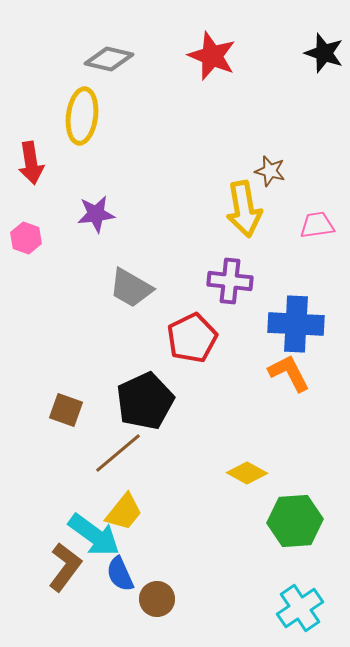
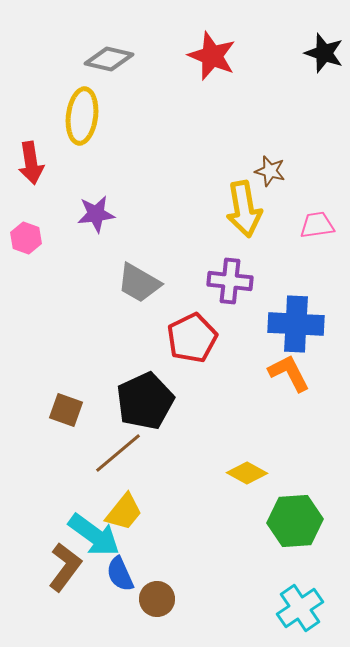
gray trapezoid: moved 8 px right, 5 px up
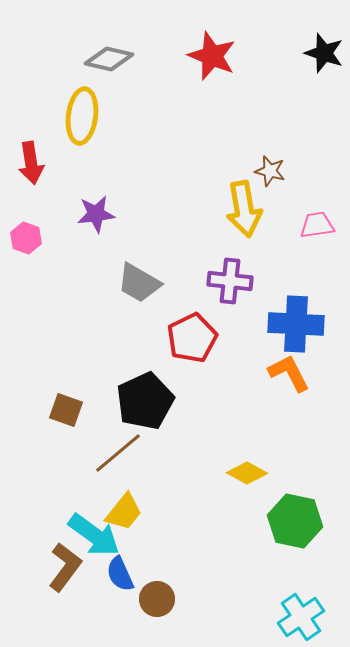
green hexagon: rotated 16 degrees clockwise
cyan cross: moved 1 px right, 9 px down
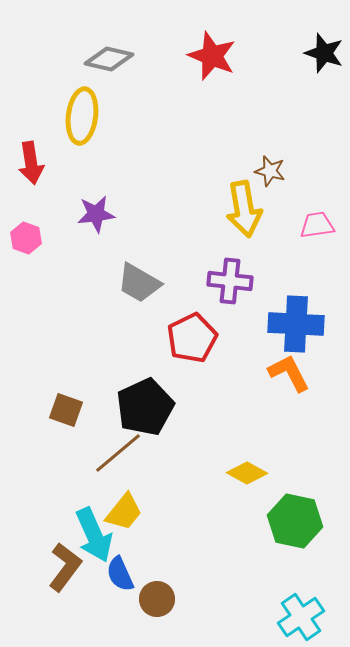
black pentagon: moved 6 px down
cyan arrow: rotated 30 degrees clockwise
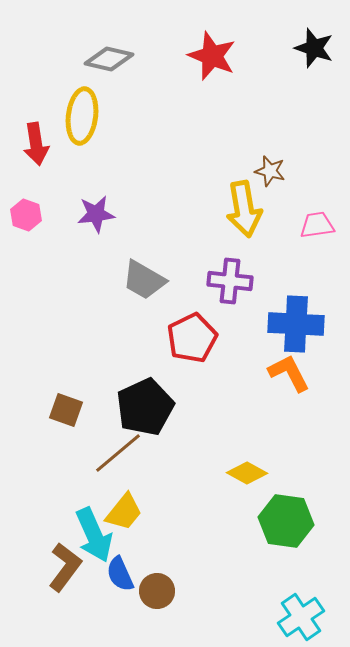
black star: moved 10 px left, 5 px up
red arrow: moved 5 px right, 19 px up
pink hexagon: moved 23 px up
gray trapezoid: moved 5 px right, 3 px up
green hexagon: moved 9 px left; rotated 4 degrees counterclockwise
brown circle: moved 8 px up
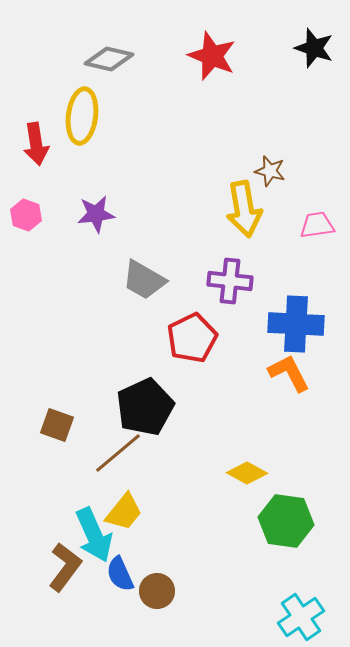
brown square: moved 9 px left, 15 px down
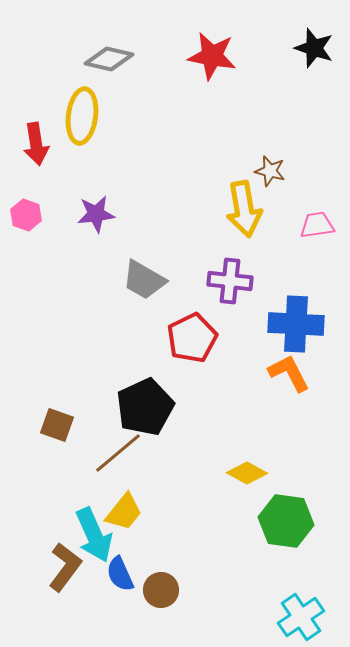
red star: rotated 12 degrees counterclockwise
brown circle: moved 4 px right, 1 px up
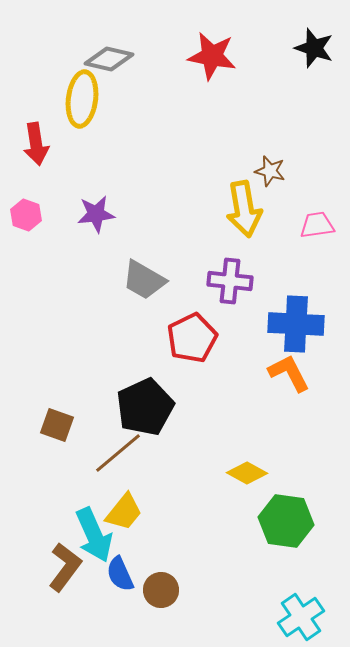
yellow ellipse: moved 17 px up
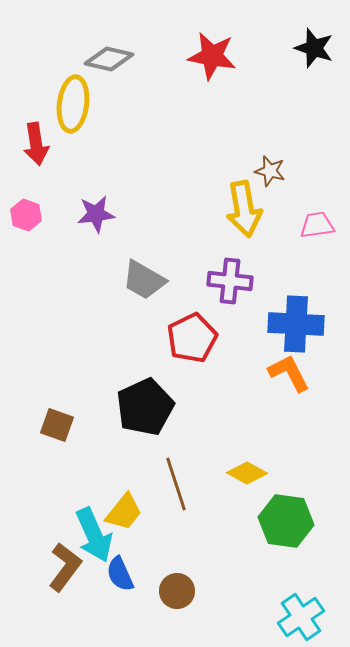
yellow ellipse: moved 9 px left, 5 px down
brown line: moved 58 px right, 31 px down; rotated 68 degrees counterclockwise
brown circle: moved 16 px right, 1 px down
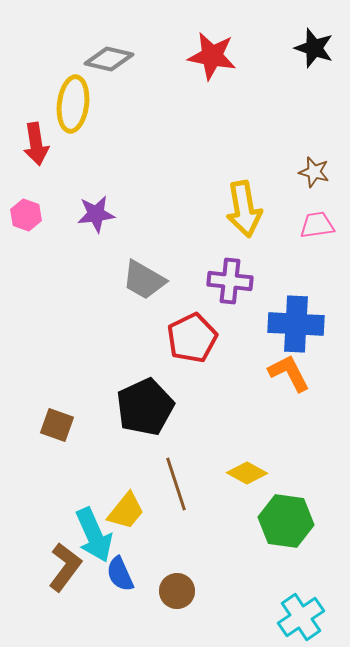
brown star: moved 44 px right, 1 px down
yellow trapezoid: moved 2 px right, 1 px up
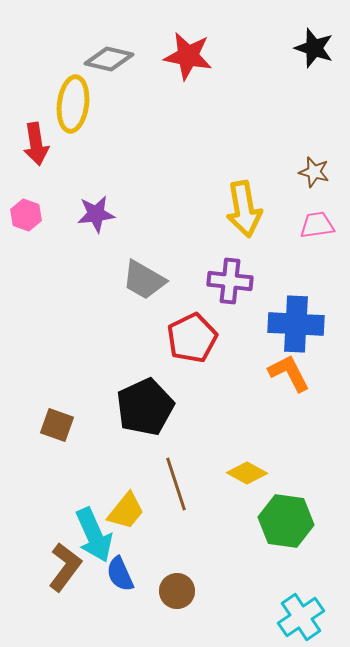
red star: moved 24 px left
